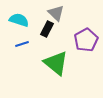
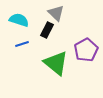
black rectangle: moved 1 px down
purple pentagon: moved 10 px down
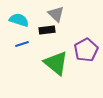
gray triangle: moved 1 px down
black rectangle: rotated 56 degrees clockwise
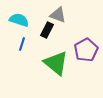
gray triangle: moved 2 px right, 1 px down; rotated 24 degrees counterclockwise
black rectangle: rotated 56 degrees counterclockwise
blue line: rotated 56 degrees counterclockwise
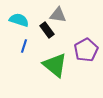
gray triangle: rotated 12 degrees counterclockwise
black rectangle: rotated 63 degrees counterclockwise
blue line: moved 2 px right, 2 px down
green triangle: moved 1 px left, 2 px down
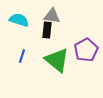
gray triangle: moved 6 px left, 1 px down
black rectangle: rotated 42 degrees clockwise
blue line: moved 2 px left, 10 px down
green triangle: moved 2 px right, 5 px up
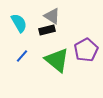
gray triangle: rotated 24 degrees clockwise
cyan semicircle: moved 3 px down; rotated 42 degrees clockwise
black rectangle: rotated 70 degrees clockwise
blue line: rotated 24 degrees clockwise
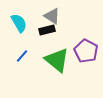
purple pentagon: moved 1 px down; rotated 15 degrees counterclockwise
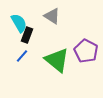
black rectangle: moved 20 px left, 5 px down; rotated 56 degrees counterclockwise
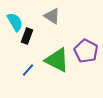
cyan semicircle: moved 4 px left, 1 px up
black rectangle: moved 1 px down
blue line: moved 6 px right, 14 px down
green triangle: rotated 12 degrees counterclockwise
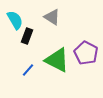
gray triangle: moved 1 px down
cyan semicircle: moved 2 px up
purple pentagon: moved 2 px down
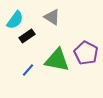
cyan semicircle: rotated 66 degrees clockwise
black rectangle: rotated 35 degrees clockwise
green triangle: rotated 16 degrees counterclockwise
